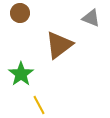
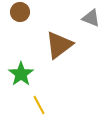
brown circle: moved 1 px up
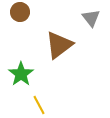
gray triangle: rotated 30 degrees clockwise
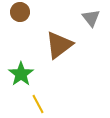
yellow line: moved 1 px left, 1 px up
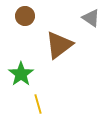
brown circle: moved 5 px right, 4 px down
gray triangle: rotated 18 degrees counterclockwise
yellow line: rotated 12 degrees clockwise
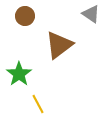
gray triangle: moved 4 px up
green star: moved 2 px left
yellow line: rotated 12 degrees counterclockwise
